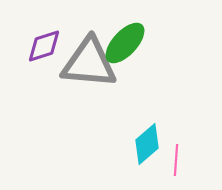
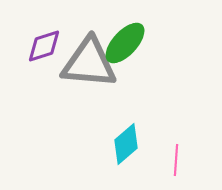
cyan diamond: moved 21 px left
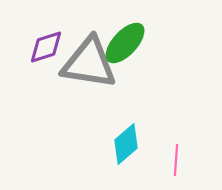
purple diamond: moved 2 px right, 1 px down
gray triangle: rotated 4 degrees clockwise
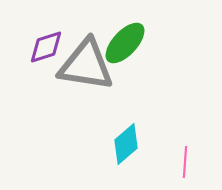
gray triangle: moved 3 px left, 2 px down
pink line: moved 9 px right, 2 px down
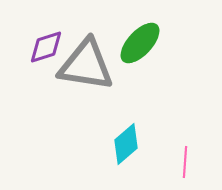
green ellipse: moved 15 px right
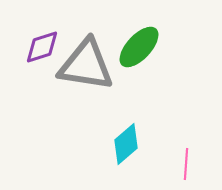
green ellipse: moved 1 px left, 4 px down
purple diamond: moved 4 px left
pink line: moved 1 px right, 2 px down
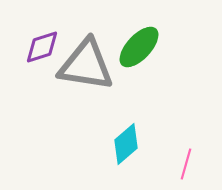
pink line: rotated 12 degrees clockwise
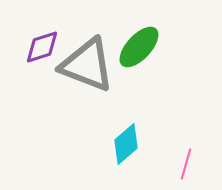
gray triangle: moved 1 px right; rotated 12 degrees clockwise
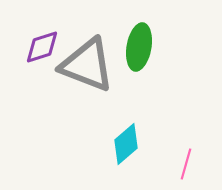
green ellipse: rotated 33 degrees counterclockwise
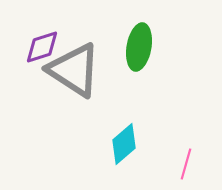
gray triangle: moved 13 px left, 5 px down; rotated 12 degrees clockwise
cyan diamond: moved 2 px left
